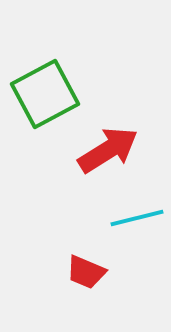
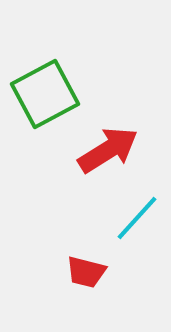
cyan line: rotated 34 degrees counterclockwise
red trapezoid: rotated 9 degrees counterclockwise
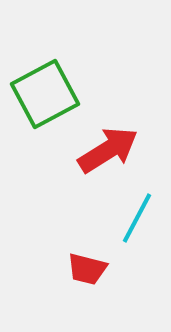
cyan line: rotated 14 degrees counterclockwise
red trapezoid: moved 1 px right, 3 px up
